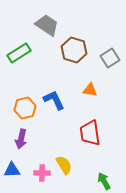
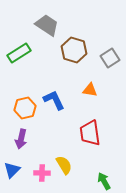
blue triangle: rotated 42 degrees counterclockwise
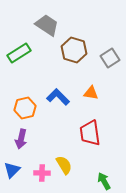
orange triangle: moved 1 px right, 3 px down
blue L-shape: moved 4 px right, 3 px up; rotated 20 degrees counterclockwise
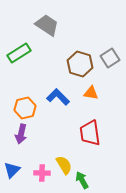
brown hexagon: moved 6 px right, 14 px down
purple arrow: moved 5 px up
green arrow: moved 22 px left, 1 px up
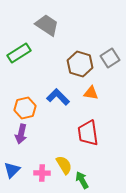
red trapezoid: moved 2 px left
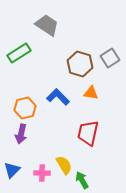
red trapezoid: rotated 20 degrees clockwise
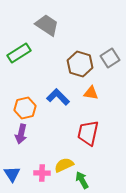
yellow semicircle: rotated 84 degrees counterclockwise
blue triangle: moved 4 px down; rotated 18 degrees counterclockwise
